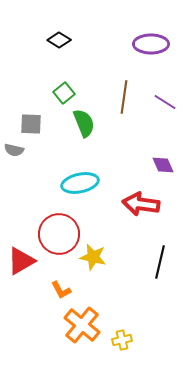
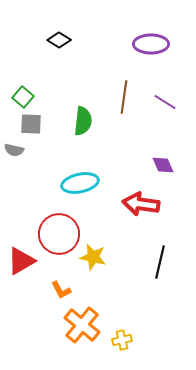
green square: moved 41 px left, 4 px down; rotated 10 degrees counterclockwise
green semicircle: moved 1 px left, 2 px up; rotated 28 degrees clockwise
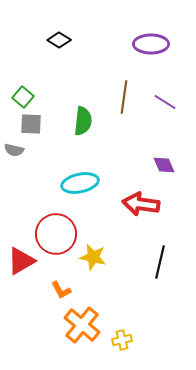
purple diamond: moved 1 px right
red circle: moved 3 px left
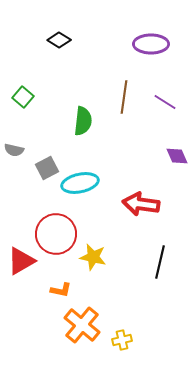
gray square: moved 16 px right, 44 px down; rotated 30 degrees counterclockwise
purple diamond: moved 13 px right, 9 px up
orange L-shape: rotated 50 degrees counterclockwise
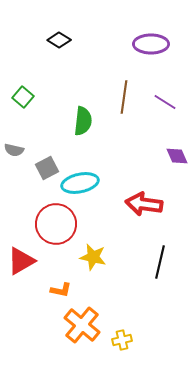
red arrow: moved 3 px right
red circle: moved 10 px up
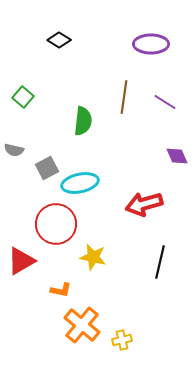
red arrow: rotated 24 degrees counterclockwise
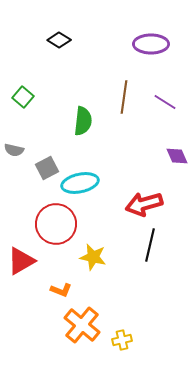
black line: moved 10 px left, 17 px up
orange L-shape: rotated 10 degrees clockwise
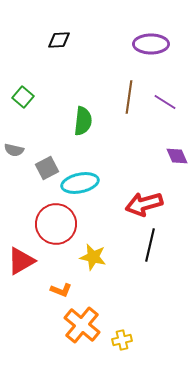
black diamond: rotated 35 degrees counterclockwise
brown line: moved 5 px right
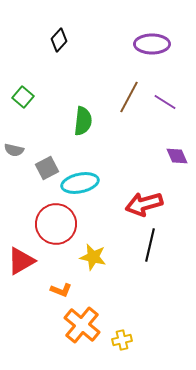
black diamond: rotated 45 degrees counterclockwise
purple ellipse: moved 1 px right
brown line: rotated 20 degrees clockwise
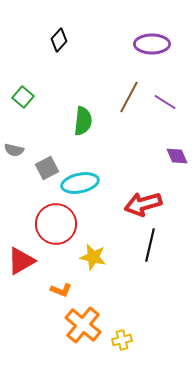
red arrow: moved 1 px left
orange cross: moved 1 px right
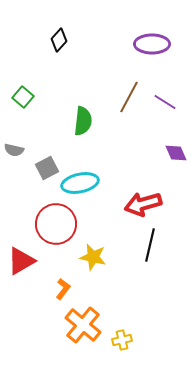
purple diamond: moved 1 px left, 3 px up
orange L-shape: moved 2 px right, 1 px up; rotated 75 degrees counterclockwise
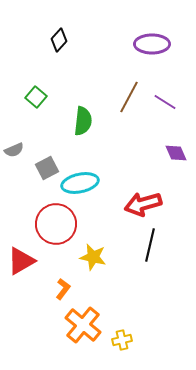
green square: moved 13 px right
gray semicircle: rotated 36 degrees counterclockwise
